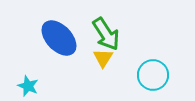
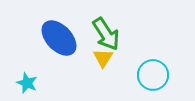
cyan star: moved 1 px left, 3 px up
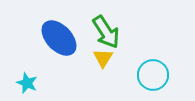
green arrow: moved 2 px up
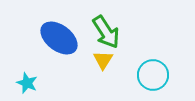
blue ellipse: rotated 9 degrees counterclockwise
yellow triangle: moved 2 px down
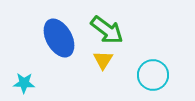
green arrow: moved 1 px right, 2 px up; rotated 20 degrees counterclockwise
blue ellipse: rotated 24 degrees clockwise
cyan star: moved 3 px left; rotated 20 degrees counterclockwise
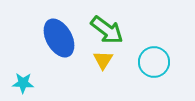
cyan circle: moved 1 px right, 13 px up
cyan star: moved 1 px left
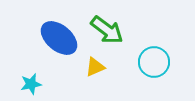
blue ellipse: rotated 21 degrees counterclockwise
yellow triangle: moved 8 px left, 7 px down; rotated 35 degrees clockwise
cyan star: moved 8 px right, 1 px down; rotated 15 degrees counterclockwise
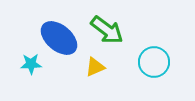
cyan star: moved 20 px up; rotated 10 degrees clockwise
